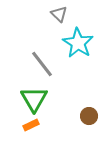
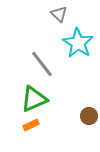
green triangle: rotated 36 degrees clockwise
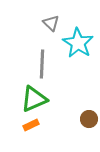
gray triangle: moved 8 px left, 9 px down
gray line: rotated 40 degrees clockwise
brown circle: moved 3 px down
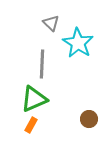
orange rectangle: rotated 35 degrees counterclockwise
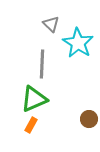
gray triangle: moved 1 px down
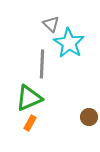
cyan star: moved 9 px left
green triangle: moved 5 px left, 1 px up
brown circle: moved 2 px up
orange rectangle: moved 1 px left, 2 px up
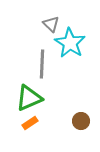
cyan star: moved 1 px right
brown circle: moved 8 px left, 4 px down
orange rectangle: rotated 28 degrees clockwise
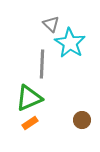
brown circle: moved 1 px right, 1 px up
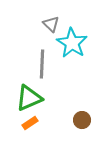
cyan star: moved 2 px right
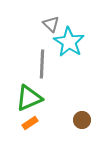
cyan star: moved 3 px left, 1 px up
